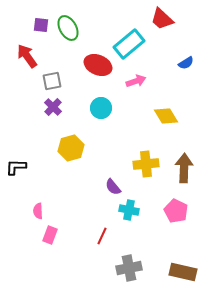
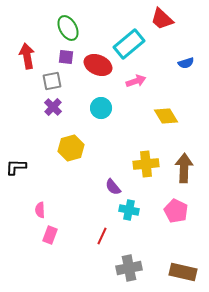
purple square: moved 25 px right, 32 px down
red arrow: rotated 25 degrees clockwise
blue semicircle: rotated 14 degrees clockwise
pink semicircle: moved 2 px right, 1 px up
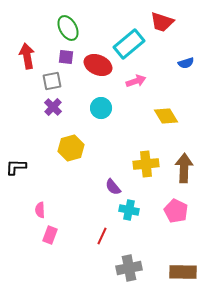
red trapezoid: moved 3 px down; rotated 25 degrees counterclockwise
brown rectangle: rotated 12 degrees counterclockwise
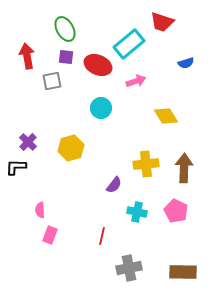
green ellipse: moved 3 px left, 1 px down
purple cross: moved 25 px left, 35 px down
purple semicircle: moved 1 px right, 2 px up; rotated 102 degrees counterclockwise
cyan cross: moved 8 px right, 2 px down
red line: rotated 12 degrees counterclockwise
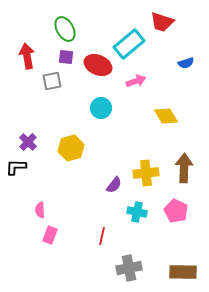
yellow cross: moved 9 px down
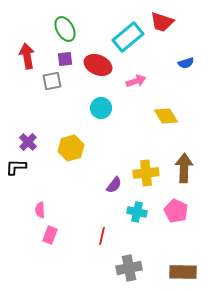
cyan rectangle: moved 1 px left, 7 px up
purple square: moved 1 px left, 2 px down; rotated 14 degrees counterclockwise
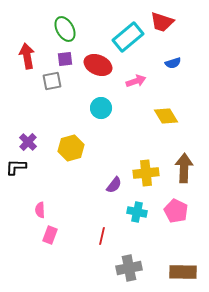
blue semicircle: moved 13 px left
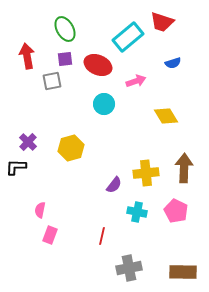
cyan circle: moved 3 px right, 4 px up
pink semicircle: rotated 14 degrees clockwise
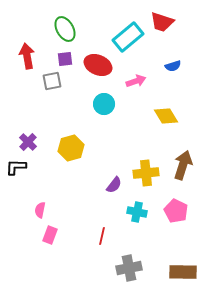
blue semicircle: moved 3 px down
brown arrow: moved 1 px left, 3 px up; rotated 16 degrees clockwise
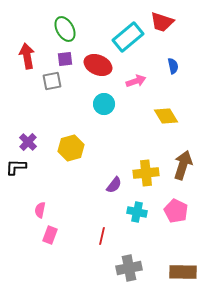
blue semicircle: rotated 84 degrees counterclockwise
